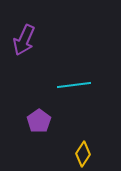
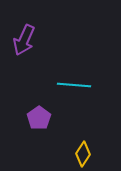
cyan line: rotated 12 degrees clockwise
purple pentagon: moved 3 px up
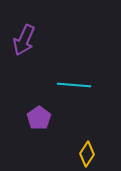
yellow diamond: moved 4 px right
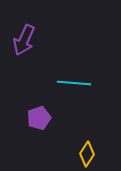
cyan line: moved 2 px up
purple pentagon: rotated 15 degrees clockwise
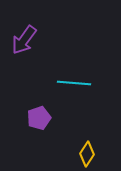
purple arrow: rotated 12 degrees clockwise
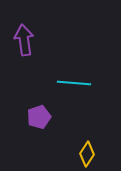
purple arrow: rotated 136 degrees clockwise
purple pentagon: moved 1 px up
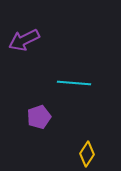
purple arrow: rotated 108 degrees counterclockwise
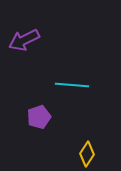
cyan line: moved 2 px left, 2 px down
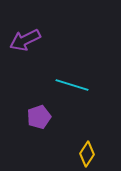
purple arrow: moved 1 px right
cyan line: rotated 12 degrees clockwise
